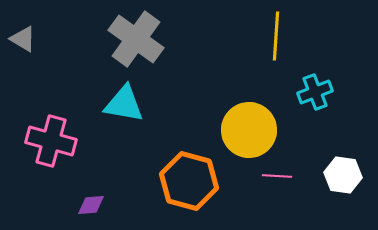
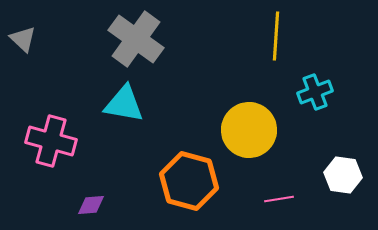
gray triangle: rotated 12 degrees clockwise
pink line: moved 2 px right, 23 px down; rotated 12 degrees counterclockwise
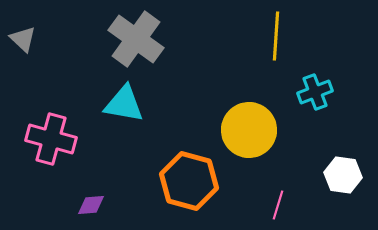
pink cross: moved 2 px up
pink line: moved 1 px left, 6 px down; rotated 64 degrees counterclockwise
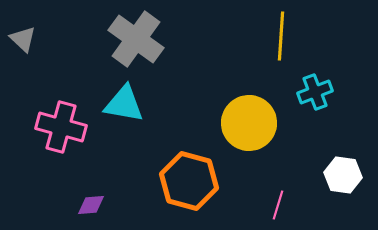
yellow line: moved 5 px right
yellow circle: moved 7 px up
pink cross: moved 10 px right, 12 px up
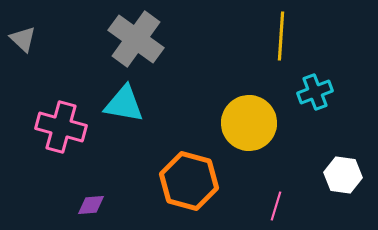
pink line: moved 2 px left, 1 px down
